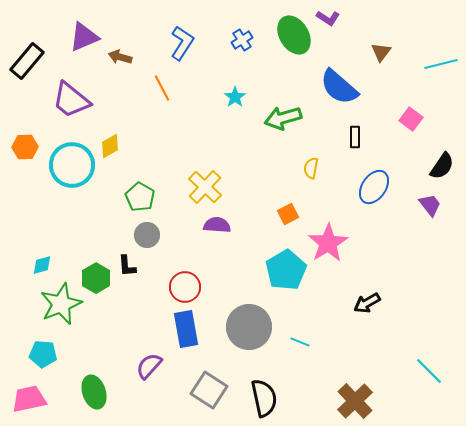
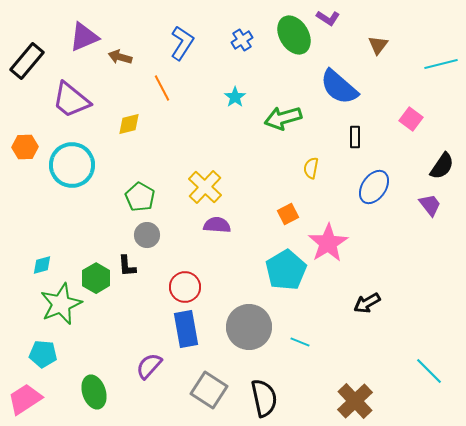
brown triangle at (381, 52): moved 3 px left, 7 px up
yellow diamond at (110, 146): moved 19 px right, 22 px up; rotated 15 degrees clockwise
pink trapezoid at (29, 399): moved 4 px left; rotated 21 degrees counterclockwise
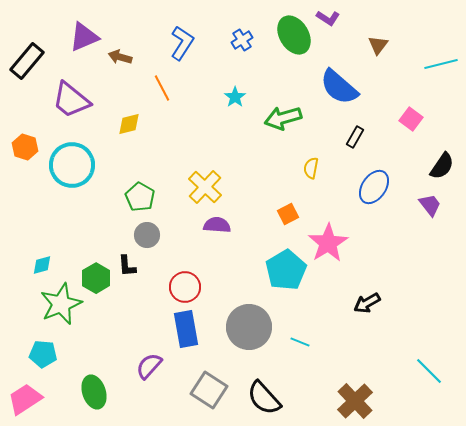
black rectangle at (355, 137): rotated 30 degrees clockwise
orange hexagon at (25, 147): rotated 20 degrees clockwise
black semicircle at (264, 398): rotated 150 degrees clockwise
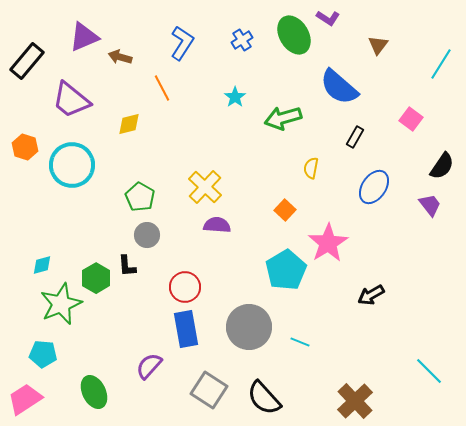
cyan line at (441, 64): rotated 44 degrees counterclockwise
orange square at (288, 214): moved 3 px left, 4 px up; rotated 20 degrees counterclockwise
black arrow at (367, 303): moved 4 px right, 8 px up
green ellipse at (94, 392): rotated 8 degrees counterclockwise
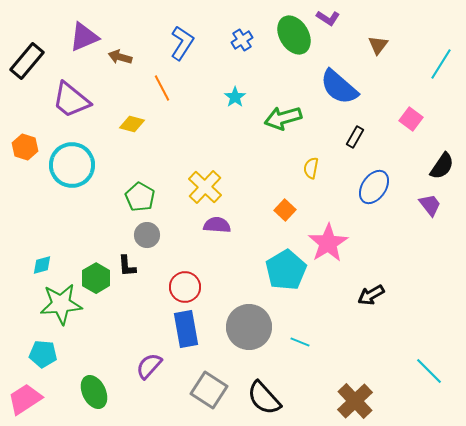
yellow diamond at (129, 124): moved 3 px right; rotated 30 degrees clockwise
green star at (61, 304): rotated 18 degrees clockwise
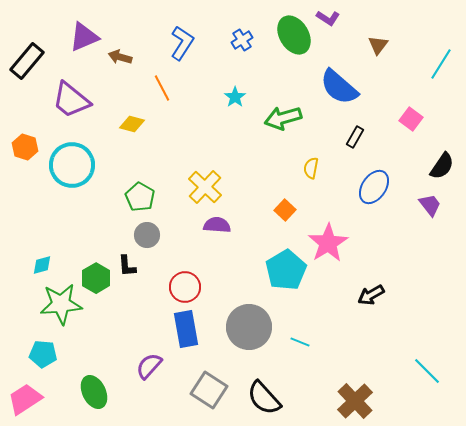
cyan line at (429, 371): moved 2 px left
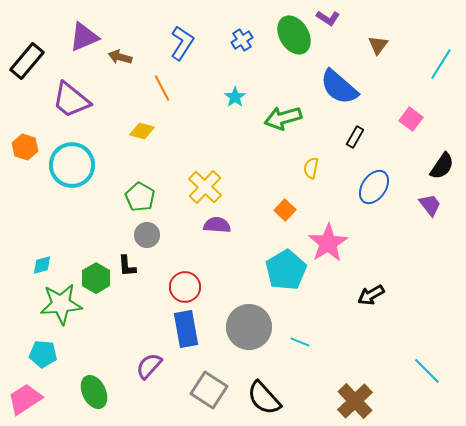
yellow diamond at (132, 124): moved 10 px right, 7 px down
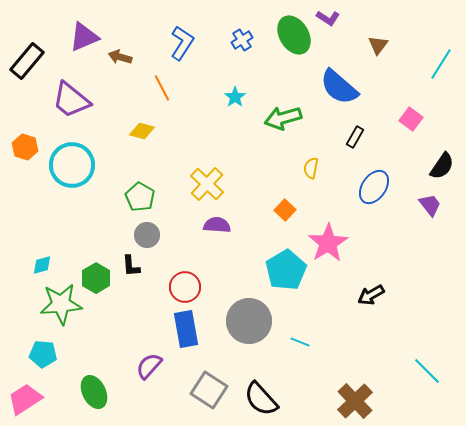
yellow cross at (205, 187): moved 2 px right, 3 px up
black L-shape at (127, 266): moved 4 px right
gray circle at (249, 327): moved 6 px up
black semicircle at (264, 398): moved 3 px left, 1 px down
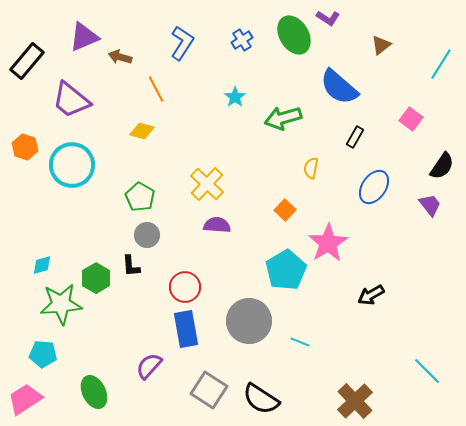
brown triangle at (378, 45): moved 3 px right; rotated 15 degrees clockwise
orange line at (162, 88): moved 6 px left, 1 px down
black semicircle at (261, 399): rotated 15 degrees counterclockwise
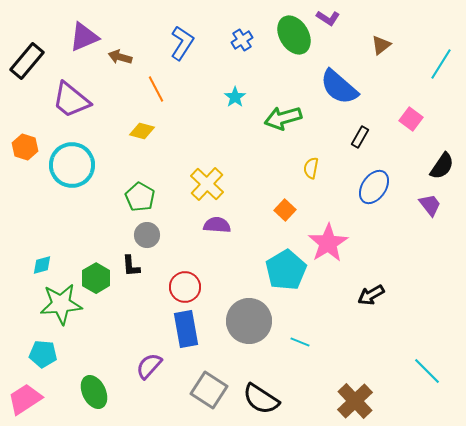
black rectangle at (355, 137): moved 5 px right
